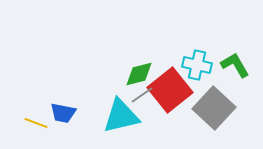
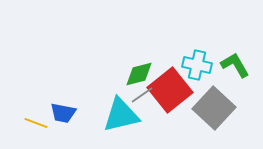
cyan triangle: moved 1 px up
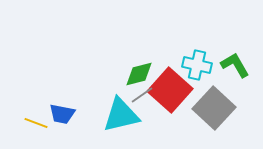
red square: rotated 9 degrees counterclockwise
blue trapezoid: moved 1 px left, 1 px down
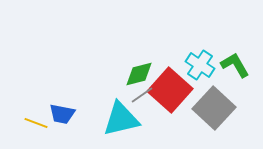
cyan cross: moved 3 px right; rotated 20 degrees clockwise
cyan triangle: moved 4 px down
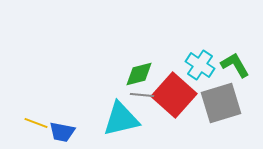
red square: moved 4 px right, 5 px down
gray line: rotated 40 degrees clockwise
gray square: moved 7 px right, 5 px up; rotated 30 degrees clockwise
blue trapezoid: moved 18 px down
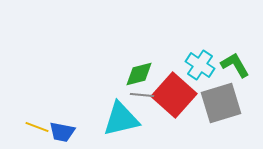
yellow line: moved 1 px right, 4 px down
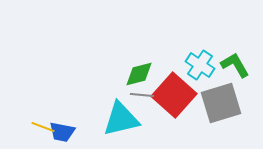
yellow line: moved 6 px right
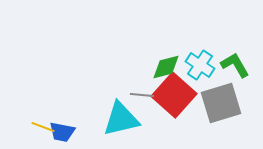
green diamond: moved 27 px right, 7 px up
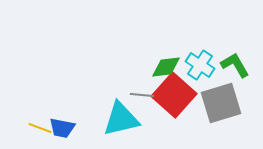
green diamond: rotated 8 degrees clockwise
yellow line: moved 3 px left, 1 px down
blue trapezoid: moved 4 px up
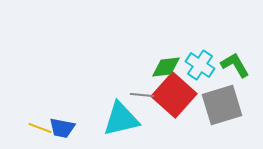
gray square: moved 1 px right, 2 px down
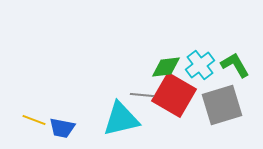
cyan cross: rotated 20 degrees clockwise
red square: rotated 12 degrees counterclockwise
yellow line: moved 6 px left, 8 px up
